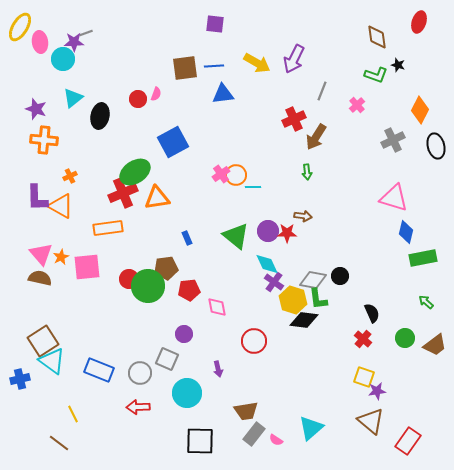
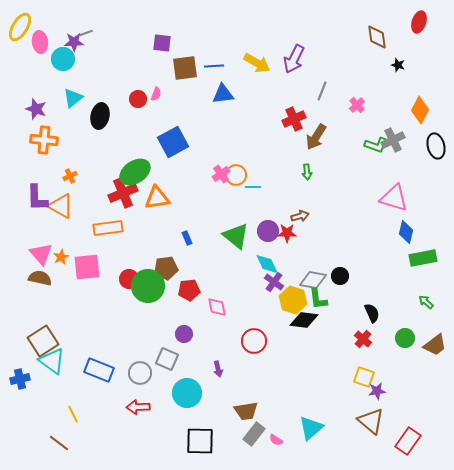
purple square at (215, 24): moved 53 px left, 19 px down
green L-shape at (376, 75): moved 70 px down
brown arrow at (303, 216): moved 3 px left; rotated 24 degrees counterclockwise
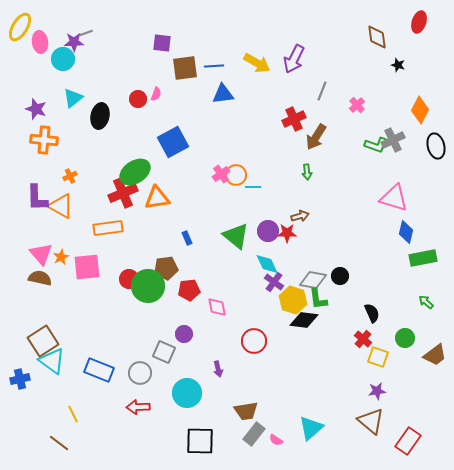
brown trapezoid at (435, 345): moved 10 px down
gray square at (167, 359): moved 3 px left, 7 px up
yellow square at (364, 377): moved 14 px right, 20 px up
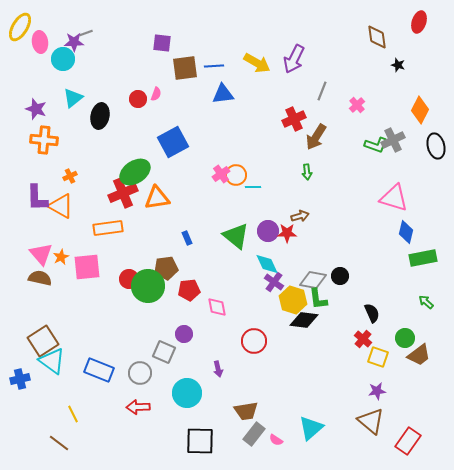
brown trapezoid at (435, 355): moved 16 px left
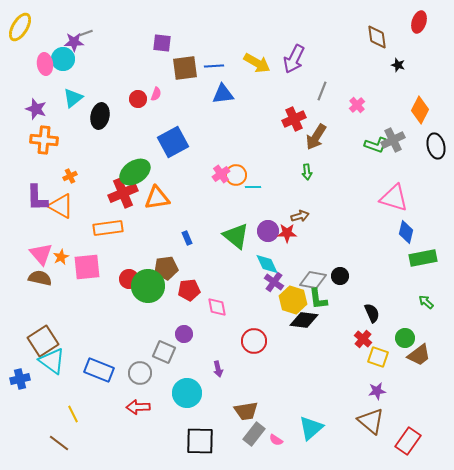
pink ellipse at (40, 42): moved 5 px right, 22 px down
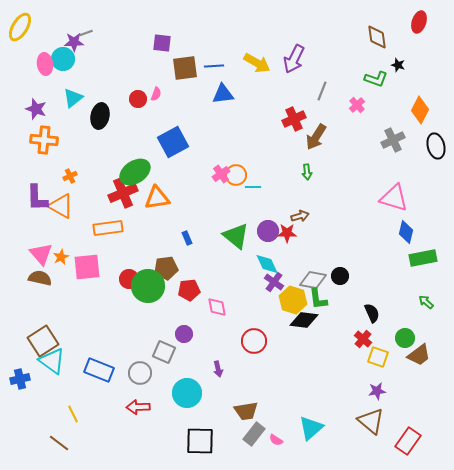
green L-shape at (376, 145): moved 66 px up
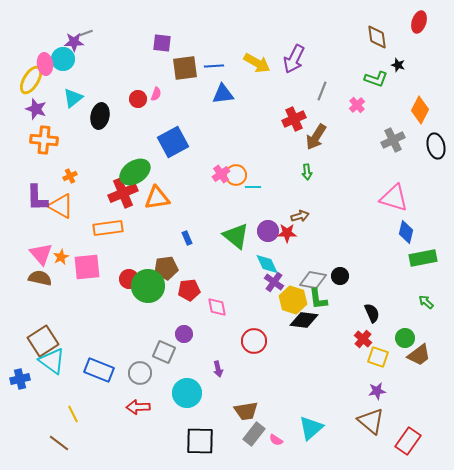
yellow ellipse at (20, 27): moved 11 px right, 53 px down
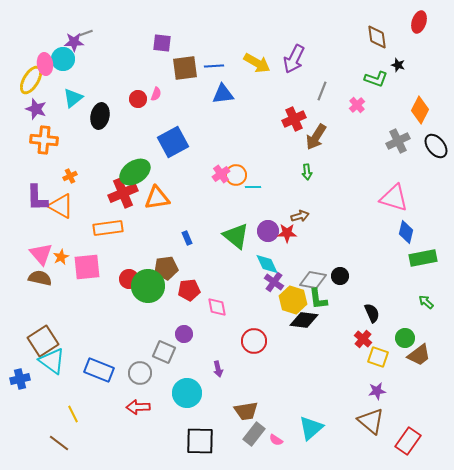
gray cross at (393, 140): moved 5 px right, 1 px down
black ellipse at (436, 146): rotated 25 degrees counterclockwise
